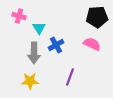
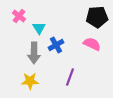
pink cross: rotated 24 degrees clockwise
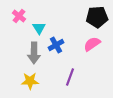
pink semicircle: rotated 60 degrees counterclockwise
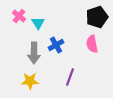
black pentagon: rotated 15 degrees counterclockwise
cyan triangle: moved 1 px left, 5 px up
pink semicircle: rotated 66 degrees counterclockwise
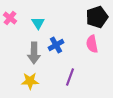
pink cross: moved 9 px left, 2 px down
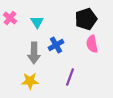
black pentagon: moved 11 px left, 2 px down
cyan triangle: moved 1 px left, 1 px up
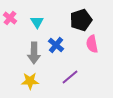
black pentagon: moved 5 px left, 1 px down
blue cross: rotated 21 degrees counterclockwise
purple line: rotated 30 degrees clockwise
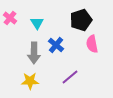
cyan triangle: moved 1 px down
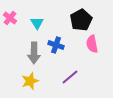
black pentagon: rotated 10 degrees counterclockwise
blue cross: rotated 21 degrees counterclockwise
yellow star: rotated 18 degrees counterclockwise
